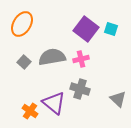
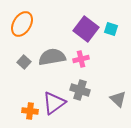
gray cross: moved 1 px down
purple triangle: rotated 45 degrees clockwise
orange cross: rotated 28 degrees counterclockwise
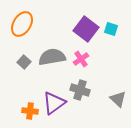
pink cross: rotated 21 degrees counterclockwise
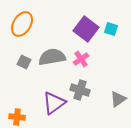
gray square: rotated 16 degrees counterclockwise
gray triangle: rotated 42 degrees clockwise
orange cross: moved 13 px left, 6 px down
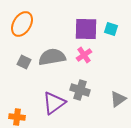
purple square: rotated 35 degrees counterclockwise
pink cross: moved 3 px right, 4 px up
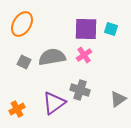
orange cross: moved 8 px up; rotated 35 degrees counterclockwise
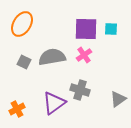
cyan square: rotated 16 degrees counterclockwise
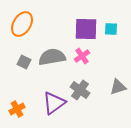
pink cross: moved 2 px left, 1 px down
gray cross: rotated 18 degrees clockwise
gray triangle: moved 12 px up; rotated 18 degrees clockwise
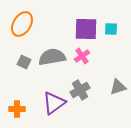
gray cross: rotated 24 degrees clockwise
orange cross: rotated 28 degrees clockwise
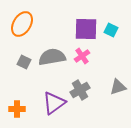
cyan square: moved 1 px down; rotated 24 degrees clockwise
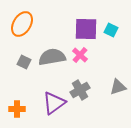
pink cross: moved 2 px left, 1 px up; rotated 14 degrees counterclockwise
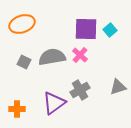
orange ellipse: rotated 40 degrees clockwise
cyan square: moved 1 px left; rotated 24 degrees clockwise
